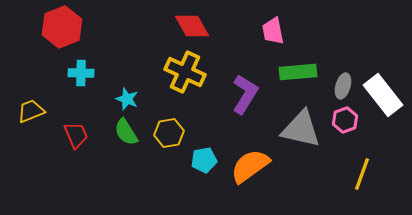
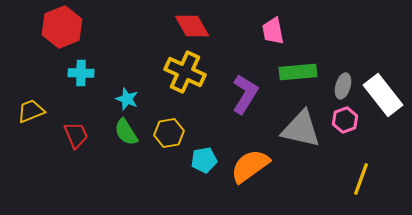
yellow line: moved 1 px left, 5 px down
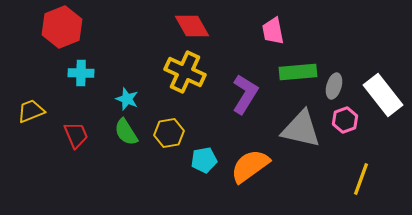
gray ellipse: moved 9 px left
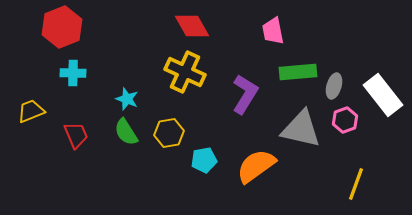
cyan cross: moved 8 px left
orange semicircle: moved 6 px right
yellow line: moved 5 px left, 5 px down
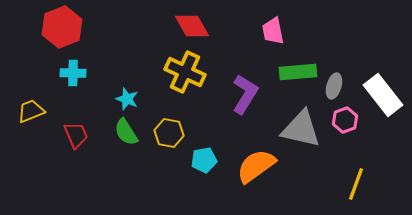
yellow hexagon: rotated 20 degrees clockwise
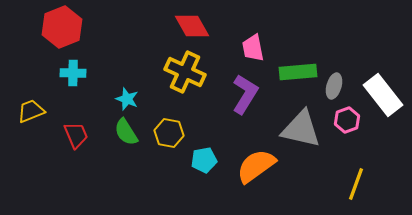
pink trapezoid: moved 20 px left, 17 px down
pink hexagon: moved 2 px right
